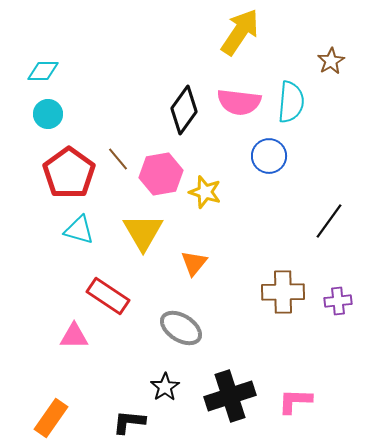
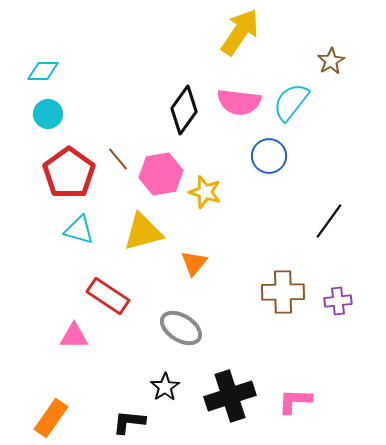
cyan semicircle: rotated 147 degrees counterclockwise
yellow triangle: rotated 45 degrees clockwise
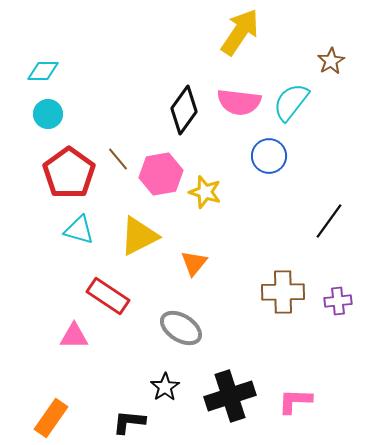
yellow triangle: moved 4 px left, 4 px down; rotated 12 degrees counterclockwise
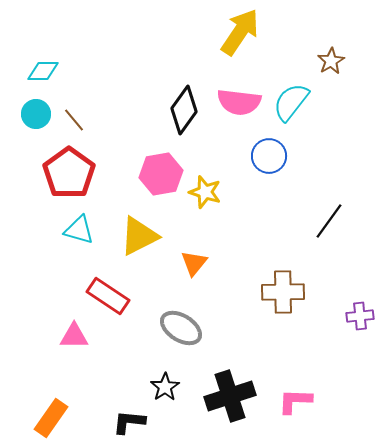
cyan circle: moved 12 px left
brown line: moved 44 px left, 39 px up
purple cross: moved 22 px right, 15 px down
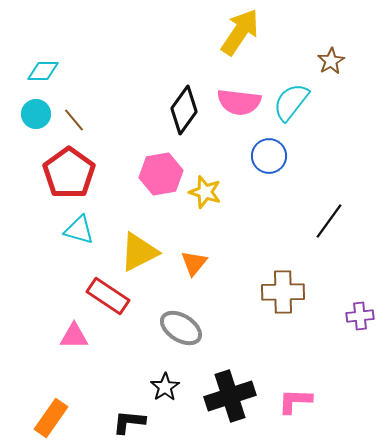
yellow triangle: moved 16 px down
